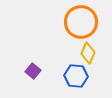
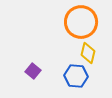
yellow diamond: rotated 10 degrees counterclockwise
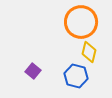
yellow diamond: moved 1 px right, 1 px up
blue hexagon: rotated 10 degrees clockwise
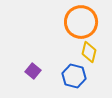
blue hexagon: moved 2 px left
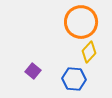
yellow diamond: rotated 30 degrees clockwise
blue hexagon: moved 3 px down; rotated 10 degrees counterclockwise
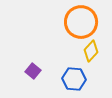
yellow diamond: moved 2 px right, 1 px up
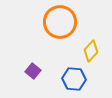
orange circle: moved 21 px left
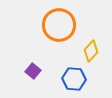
orange circle: moved 1 px left, 3 px down
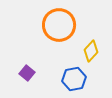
purple square: moved 6 px left, 2 px down
blue hexagon: rotated 15 degrees counterclockwise
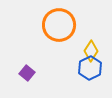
yellow diamond: rotated 10 degrees counterclockwise
blue hexagon: moved 16 px right, 11 px up; rotated 15 degrees counterclockwise
